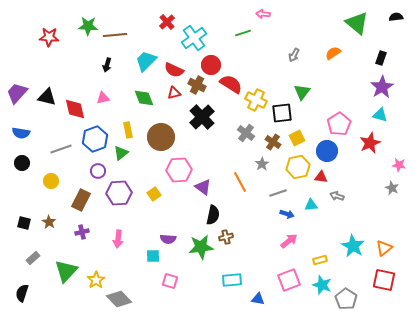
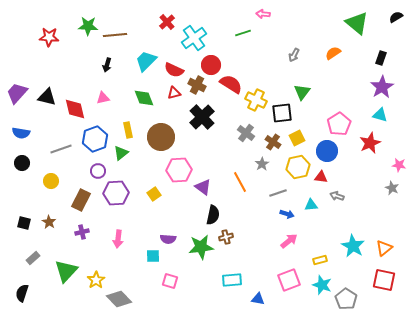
black semicircle at (396, 17): rotated 24 degrees counterclockwise
purple hexagon at (119, 193): moved 3 px left
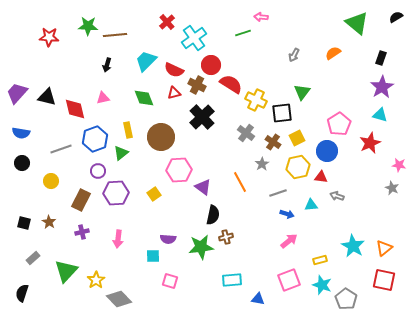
pink arrow at (263, 14): moved 2 px left, 3 px down
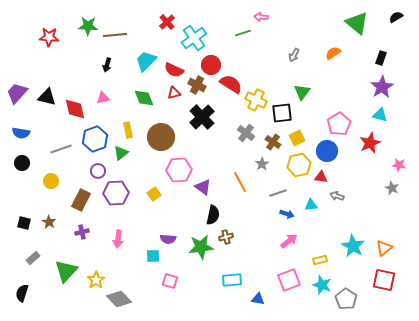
yellow hexagon at (298, 167): moved 1 px right, 2 px up
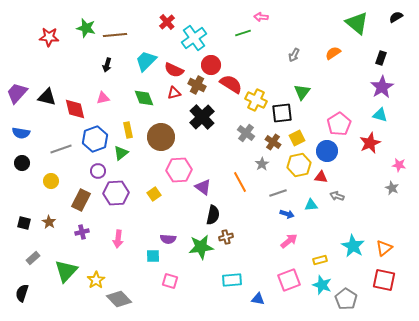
green star at (88, 26): moved 2 px left, 2 px down; rotated 12 degrees clockwise
